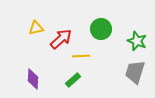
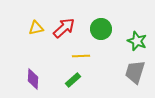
red arrow: moved 3 px right, 11 px up
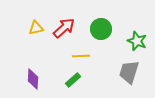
gray trapezoid: moved 6 px left
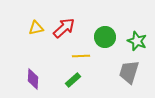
green circle: moved 4 px right, 8 px down
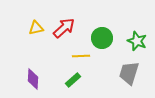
green circle: moved 3 px left, 1 px down
gray trapezoid: moved 1 px down
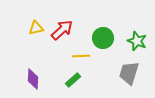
red arrow: moved 2 px left, 2 px down
green circle: moved 1 px right
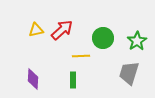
yellow triangle: moved 2 px down
green star: rotated 18 degrees clockwise
green rectangle: rotated 49 degrees counterclockwise
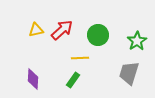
green circle: moved 5 px left, 3 px up
yellow line: moved 1 px left, 2 px down
green rectangle: rotated 35 degrees clockwise
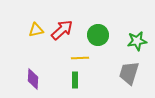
green star: rotated 24 degrees clockwise
green rectangle: moved 2 px right; rotated 35 degrees counterclockwise
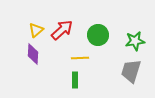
yellow triangle: rotated 28 degrees counterclockwise
green star: moved 2 px left
gray trapezoid: moved 2 px right, 2 px up
purple diamond: moved 25 px up
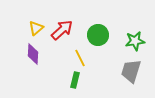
yellow triangle: moved 2 px up
yellow line: rotated 66 degrees clockwise
green rectangle: rotated 14 degrees clockwise
